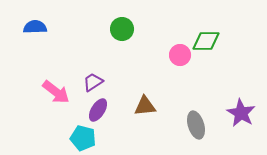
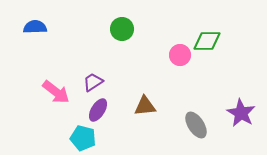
green diamond: moved 1 px right
gray ellipse: rotated 16 degrees counterclockwise
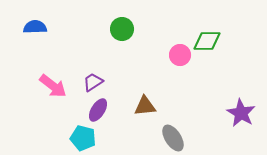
pink arrow: moved 3 px left, 6 px up
gray ellipse: moved 23 px left, 13 px down
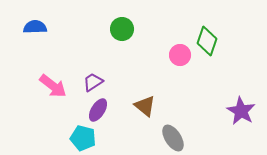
green diamond: rotated 72 degrees counterclockwise
brown triangle: rotated 45 degrees clockwise
purple star: moved 2 px up
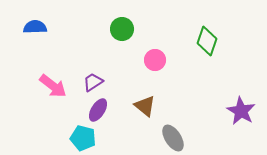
pink circle: moved 25 px left, 5 px down
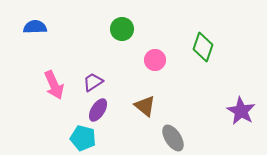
green diamond: moved 4 px left, 6 px down
pink arrow: moved 1 px right, 1 px up; rotated 28 degrees clockwise
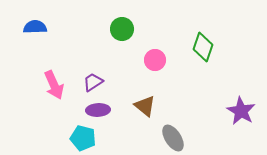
purple ellipse: rotated 55 degrees clockwise
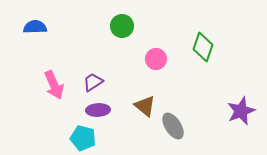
green circle: moved 3 px up
pink circle: moved 1 px right, 1 px up
purple star: rotated 20 degrees clockwise
gray ellipse: moved 12 px up
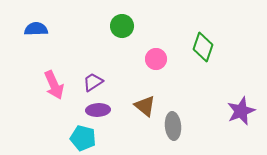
blue semicircle: moved 1 px right, 2 px down
gray ellipse: rotated 28 degrees clockwise
